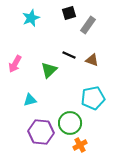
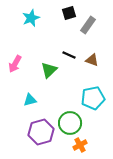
purple hexagon: rotated 20 degrees counterclockwise
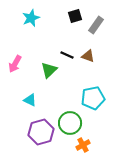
black square: moved 6 px right, 3 px down
gray rectangle: moved 8 px right
black line: moved 2 px left
brown triangle: moved 4 px left, 4 px up
cyan triangle: rotated 40 degrees clockwise
orange cross: moved 3 px right
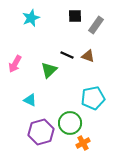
black square: rotated 16 degrees clockwise
orange cross: moved 2 px up
